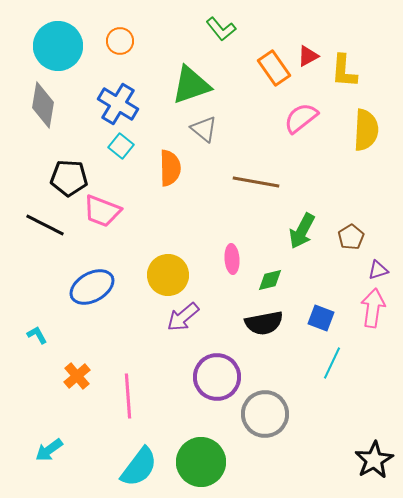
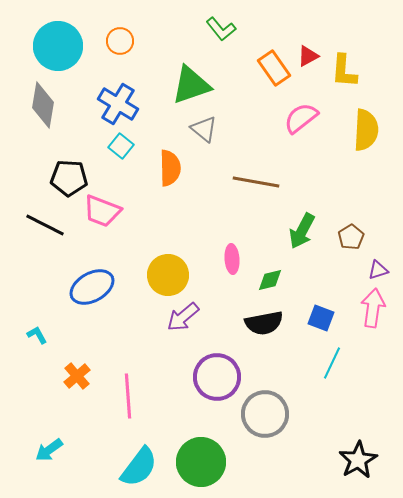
black star: moved 16 px left
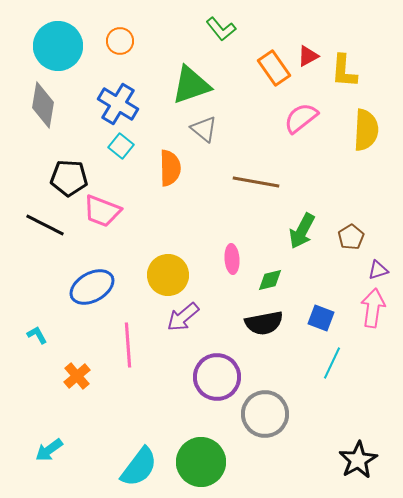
pink line: moved 51 px up
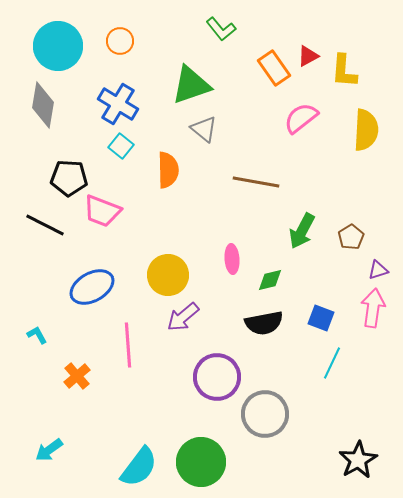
orange semicircle: moved 2 px left, 2 px down
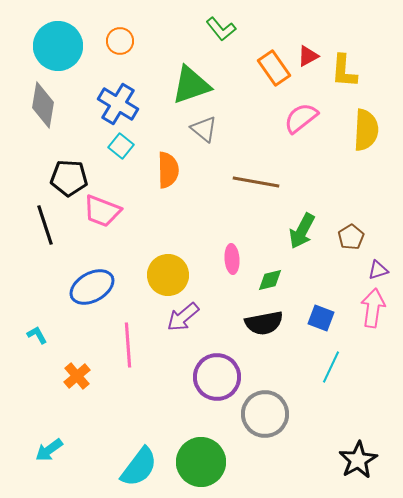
black line: rotated 45 degrees clockwise
cyan line: moved 1 px left, 4 px down
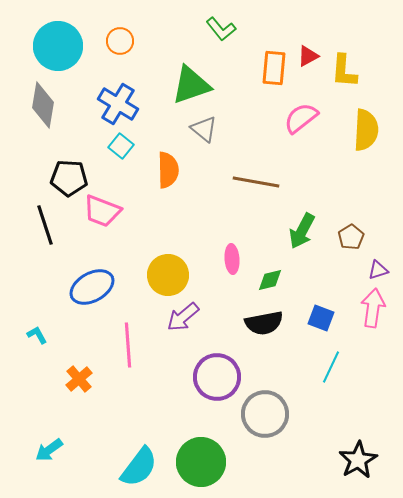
orange rectangle: rotated 40 degrees clockwise
orange cross: moved 2 px right, 3 px down
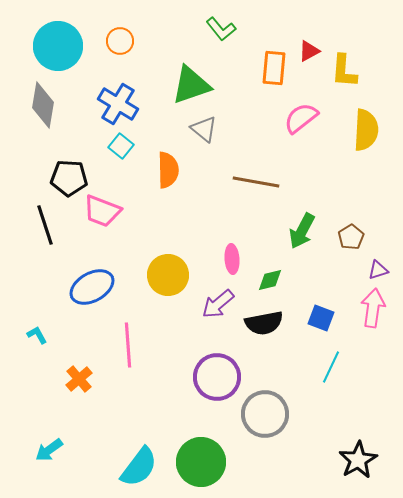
red triangle: moved 1 px right, 5 px up
purple arrow: moved 35 px right, 13 px up
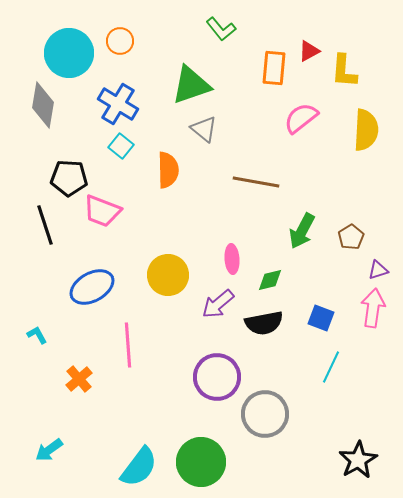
cyan circle: moved 11 px right, 7 px down
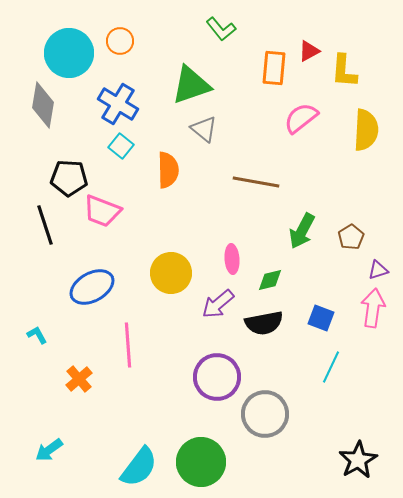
yellow circle: moved 3 px right, 2 px up
